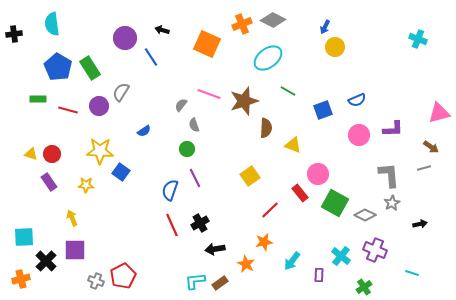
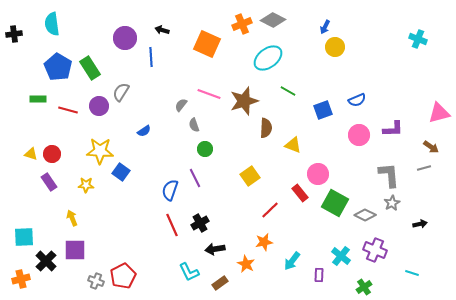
blue line at (151, 57): rotated 30 degrees clockwise
green circle at (187, 149): moved 18 px right
cyan L-shape at (195, 281): moved 6 px left, 9 px up; rotated 110 degrees counterclockwise
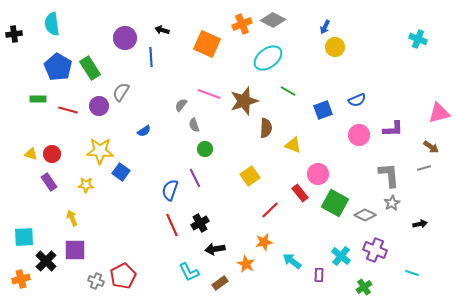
cyan arrow at (292, 261): rotated 90 degrees clockwise
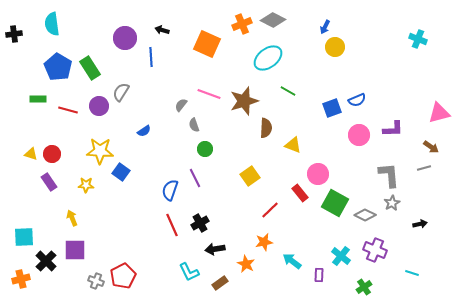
blue square at (323, 110): moved 9 px right, 2 px up
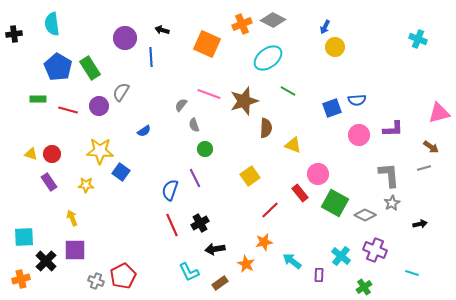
blue semicircle at (357, 100): rotated 18 degrees clockwise
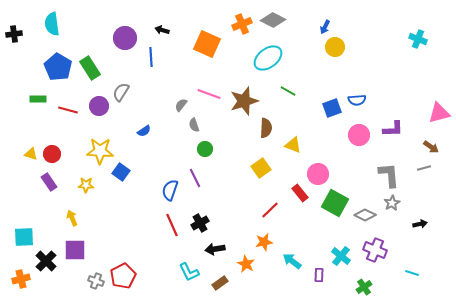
yellow square at (250, 176): moved 11 px right, 8 px up
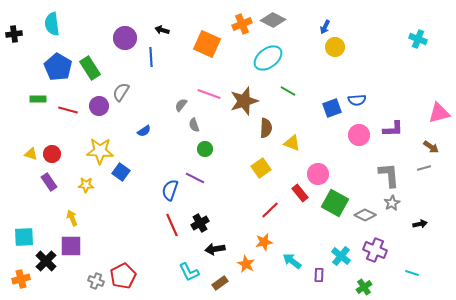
yellow triangle at (293, 145): moved 1 px left, 2 px up
purple line at (195, 178): rotated 36 degrees counterclockwise
purple square at (75, 250): moved 4 px left, 4 px up
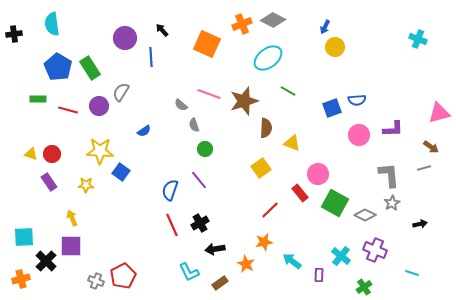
black arrow at (162, 30): rotated 32 degrees clockwise
gray semicircle at (181, 105): rotated 88 degrees counterclockwise
purple line at (195, 178): moved 4 px right, 2 px down; rotated 24 degrees clockwise
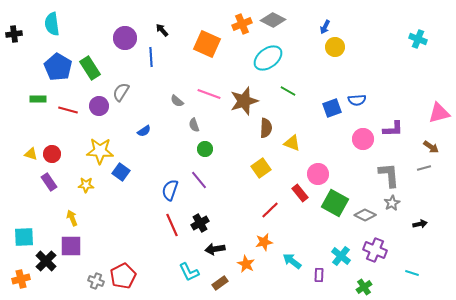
gray semicircle at (181, 105): moved 4 px left, 4 px up
pink circle at (359, 135): moved 4 px right, 4 px down
